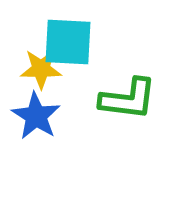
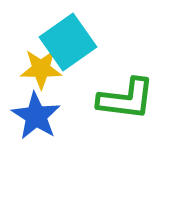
cyan square: rotated 38 degrees counterclockwise
green L-shape: moved 2 px left
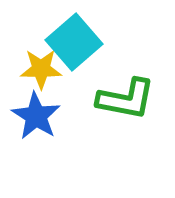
cyan square: moved 6 px right; rotated 6 degrees counterclockwise
green L-shape: rotated 4 degrees clockwise
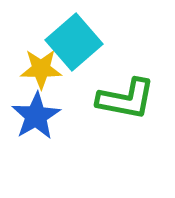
blue star: rotated 9 degrees clockwise
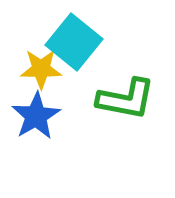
cyan square: rotated 10 degrees counterclockwise
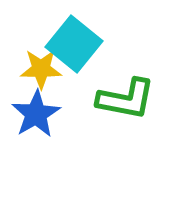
cyan square: moved 2 px down
blue star: moved 2 px up
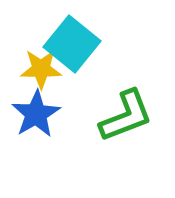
cyan square: moved 2 px left
green L-shape: moved 17 px down; rotated 32 degrees counterclockwise
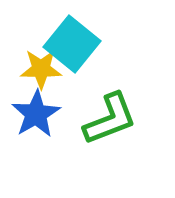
green L-shape: moved 16 px left, 3 px down
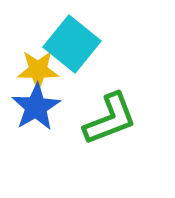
yellow star: moved 3 px left, 1 px down
blue star: moved 7 px up
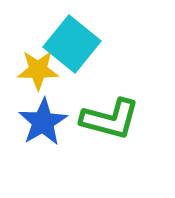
blue star: moved 7 px right, 15 px down
green L-shape: rotated 36 degrees clockwise
